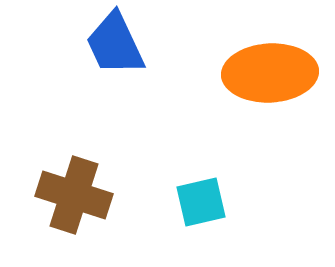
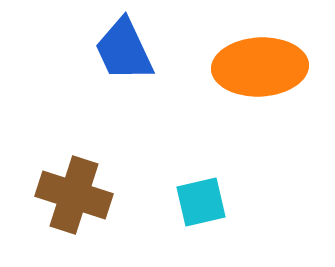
blue trapezoid: moved 9 px right, 6 px down
orange ellipse: moved 10 px left, 6 px up
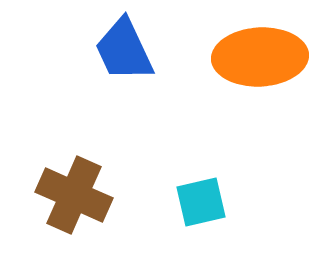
orange ellipse: moved 10 px up
brown cross: rotated 6 degrees clockwise
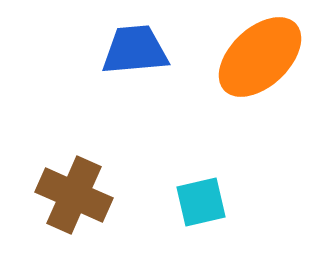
blue trapezoid: moved 11 px right; rotated 110 degrees clockwise
orange ellipse: rotated 40 degrees counterclockwise
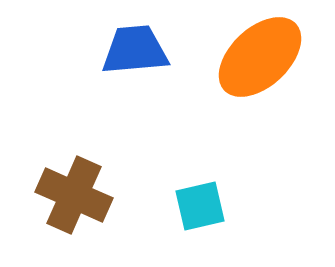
cyan square: moved 1 px left, 4 px down
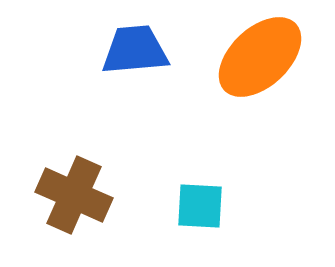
cyan square: rotated 16 degrees clockwise
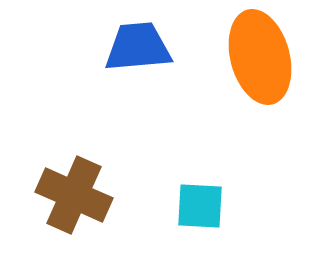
blue trapezoid: moved 3 px right, 3 px up
orange ellipse: rotated 62 degrees counterclockwise
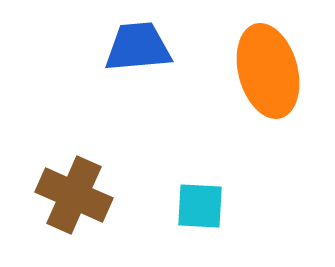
orange ellipse: moved 8 px right, 14 px down
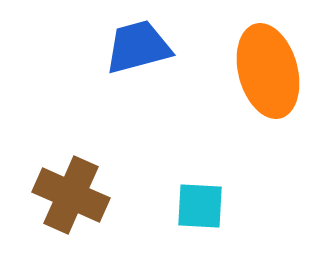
blue trapezoid: rotated 10 degrees counterclockwise
brown cross: moved 3 px left
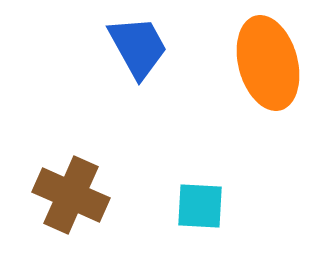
blue trapezoid: rotated 76 degrees clockwise
orange ellipse: moved 8 px up
